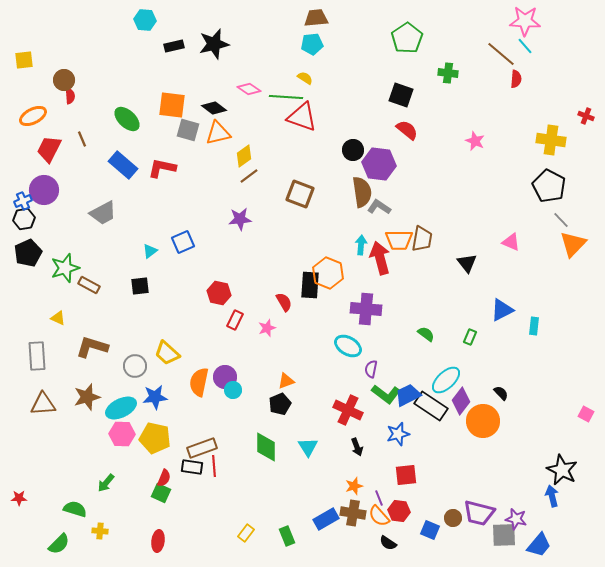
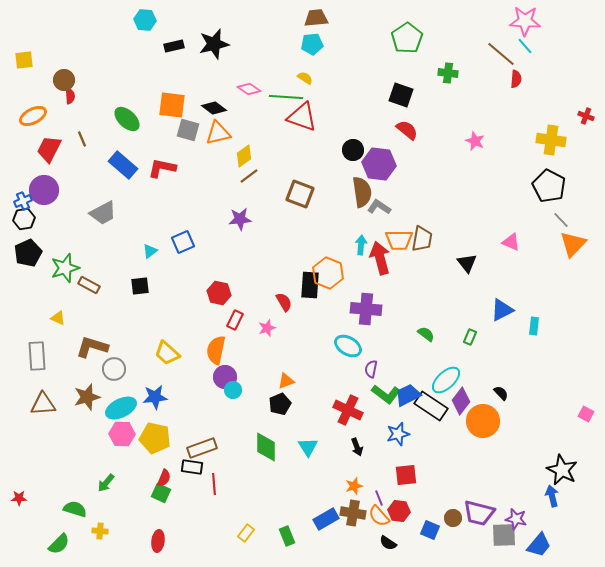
gray circle at (135, 366): moved 21 px left, 3 px down
orange semicircle at (199, 382): moved 17 px right, 32 px up
red line at (214, 466): moved 18 px down
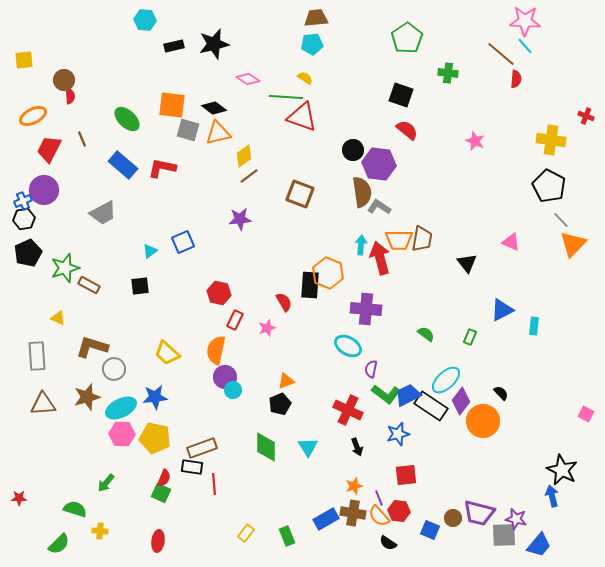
pink diamond at (249, 89): moved 1 px left, 10 px up
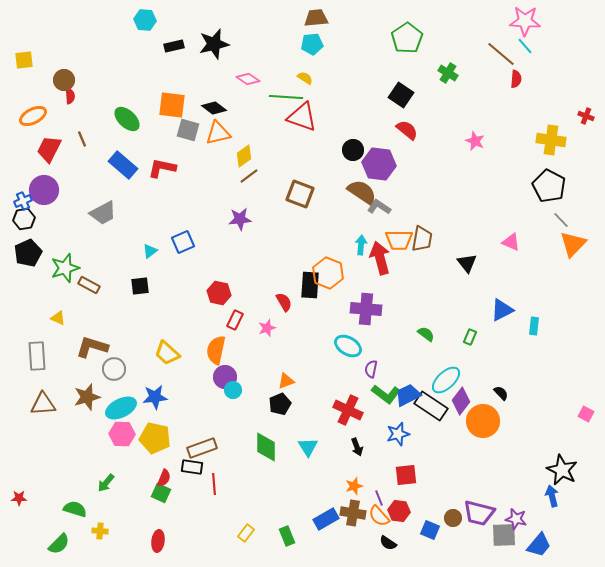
green cross at (448, 73): rotated 24 degrees clockwise
black square at (401, 95): rotated 15 degrees clockwise
brown semicircle at (362, 192): rotated 48 degrees counterclockwise
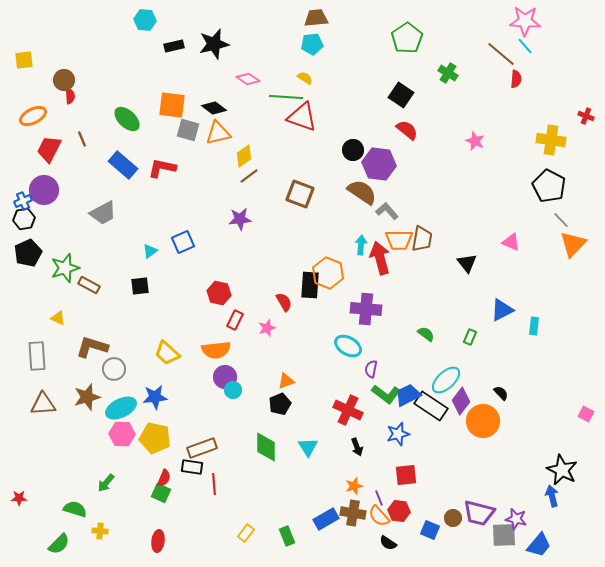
gray L-shape at (379, 207): moved 8 px right, 4 px down; rotated 15 degrees clockwise
orange semicircle at (216, 350): rotated 108 degrees counterclockwise
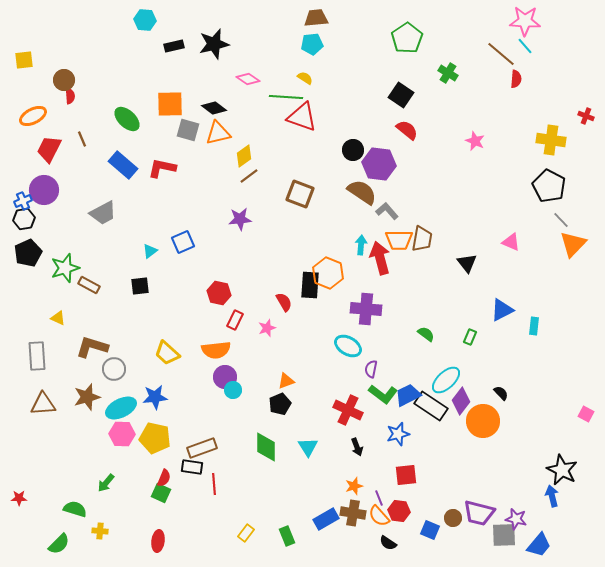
orange square at (172, 105): moved 2 px left, 1 px up; rotated 8 degrees counterclockwise
green L-shape at (386, 394): moved 3 px left
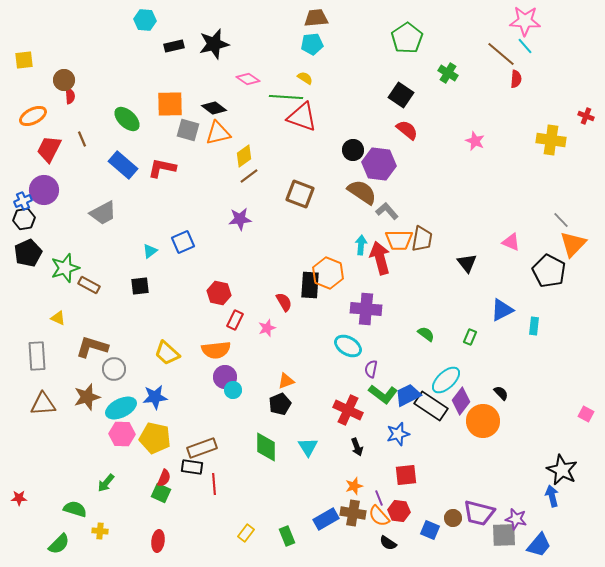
black pentagon at (549, 186): moved 85 px down
